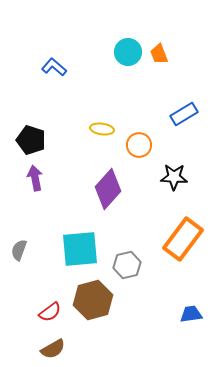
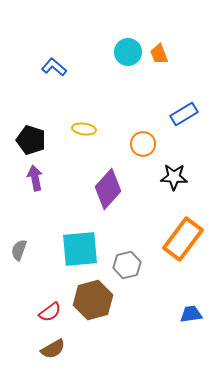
yellow ellipse: moved 18 px left
orange circle: moved 4 px right, 1 px up
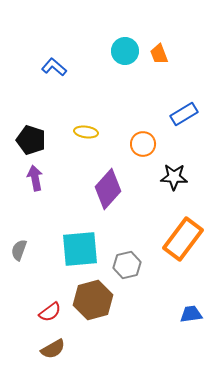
cyan circle: moved 3 px left, 1 px up
yellow ellipse: moved 2 px right, 3 px down
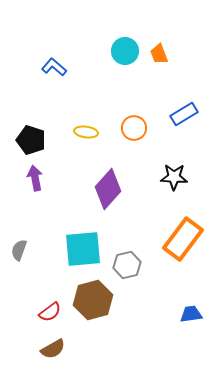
orange circle: moved 9 px left, 16 px up
cyan square: moved 3 px right
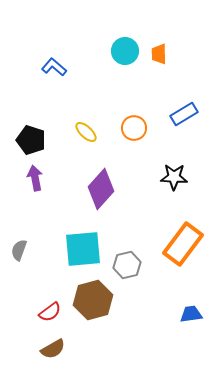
orange trapezoid: rotated 20 degrees clockwise
yellow ellipse: rotated 35 degrees clockwise
purple diamond: moved 7 px left
orange rectangle: moved 5 px down
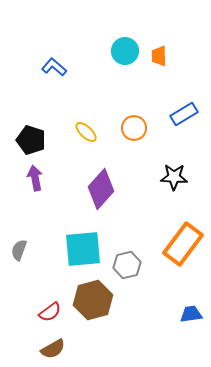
orange trapezoid: moved 2 px down
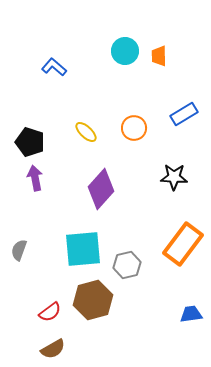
black pentagon: moved 1 px left, 2 px down
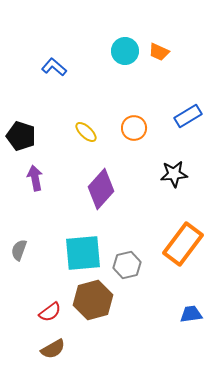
orange trapezoid: moved 4 px up; rotated 65 degrees counterclockwise
blue rectangle: moved 4 px right, 2 px down
black pentagon: moved 9 px left, 6 px up
black star: moved 3 px up; rotated 8 degrees counterclockwise
cyan square: moved 4 px down
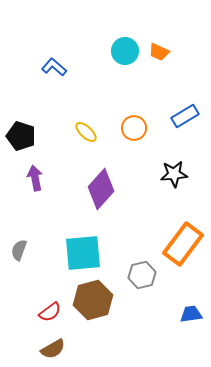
blue rectangle: moved 3 px left
gray hexagon: moved 15 px right, 10 px down
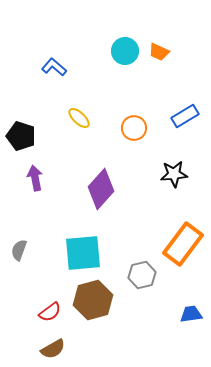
yellow ellipse: moved 7 px left, 14 px up
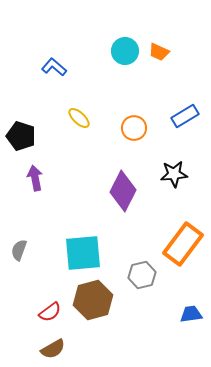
purple diamond: moved 22 px right, 2 px down; rotated 15 degrees counterclockwise
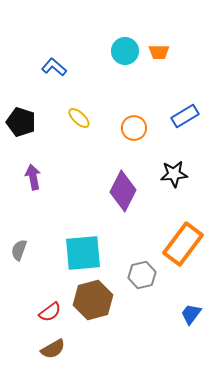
orange trapezoid: rotated 25 degrees counterclockwise
black pentagon: moved 14 px up
purple arrow: moved 2 px left, 1 px up
blue trapezoid: rotated 45 degrees counterclockwise
